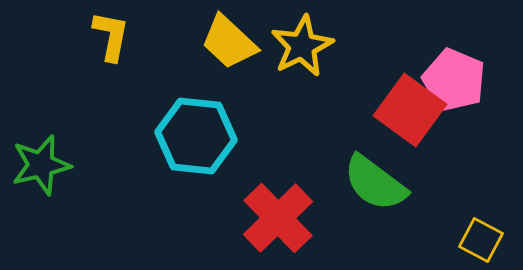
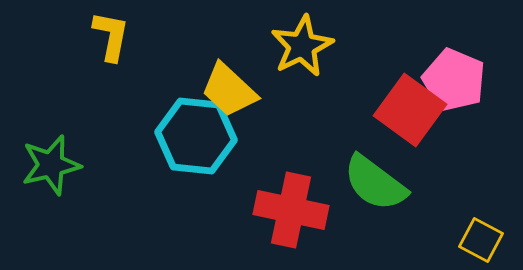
yellow trapezoid: moved 48 px down
green star: moved 10 px right
red cross: moved 13 px right, 8 px up; rotated 34 degrees counterclockwise
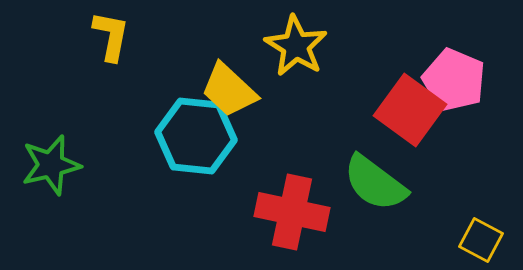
yellow star: moved 6 px left; rotated 14 degrees counterclockwise
red cross: moved 1 px right, 2 px down
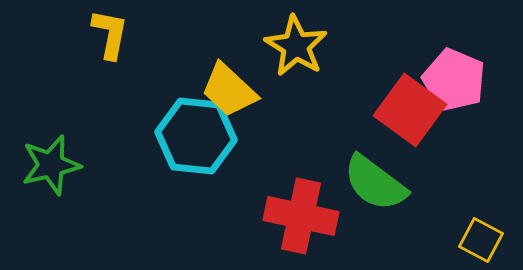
yellow L-shape: moved 1 px left, 2 px up
red cross: moved 9 px right, 4 px down
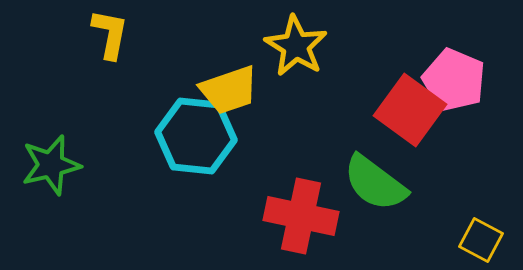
yellow trapezoid: rotated 62 degrees counterclockwise
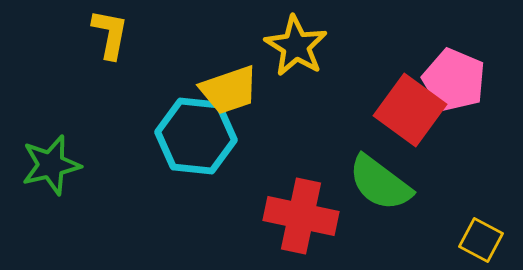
green semicircle: moved 5 px right
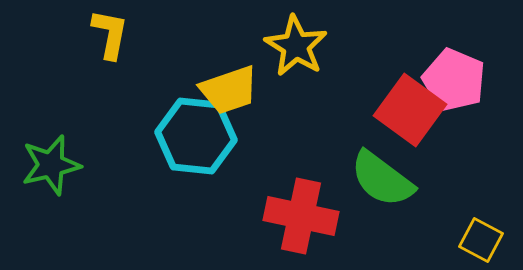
green semicircle: moved 2 px right, 4 px up
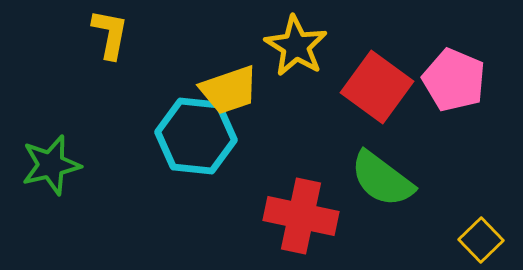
red square: moved 33 px left, 23 px up
yellow square: rotated 18 degrees clockwise
